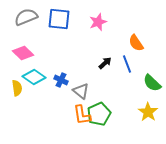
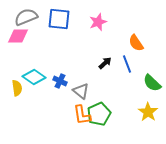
pink diamond: moved 5 px left, 17 px up; rotated 45 degrees counterclockwise
blue cross: moved 1 px left, 1 px down
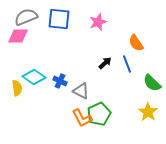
gray triangle: rotated 12 degrees counterclockwise
orange L-shape: moved 3 px down; rotated 20 degrees counterclockwise
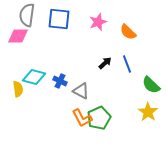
gray semicircle: moved 1 px right, 2 px up; rotated 60 degrees counterclockwise
orange semicircle: moved 8 px left, 11 px up; rotated 12 degrees counterclockwise
cyan diamond: rotated 20 degrees counterclockwise
green semicircle: moved 1 px left, 2 px down
yellow semicircle: moved 1 px right, 1 px down
green pentagon: moved 4 px down
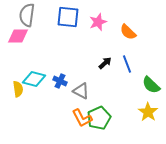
blue square: moved 9 px right, 2 px up
cyan diamond: moved 2 px down
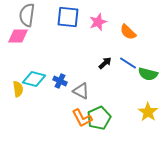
blue line: moved 1 px right, 1 px up; rotated 36 degrees counterclockwise
green semicircle: moved 3 px left, 11 px up; rotated 30 degrees counterclockwise
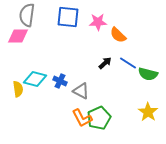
pink star: rotated 18 degrees clockwise
orange semicircle: moved 10 px left, 3 px down
cyan diamond: moved 1 px right
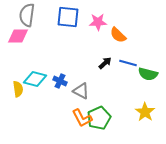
blue line: rotated 18 degrees counterclockwise
yellow star: moved 3 px left
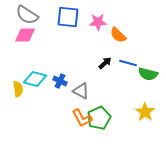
gray semicircle: rotated 65 degrees counterclockwise
pink diamond: moved 7 px right, 1 px up
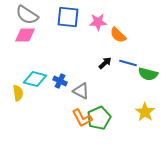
yellow semicircle: moved 4 px down
